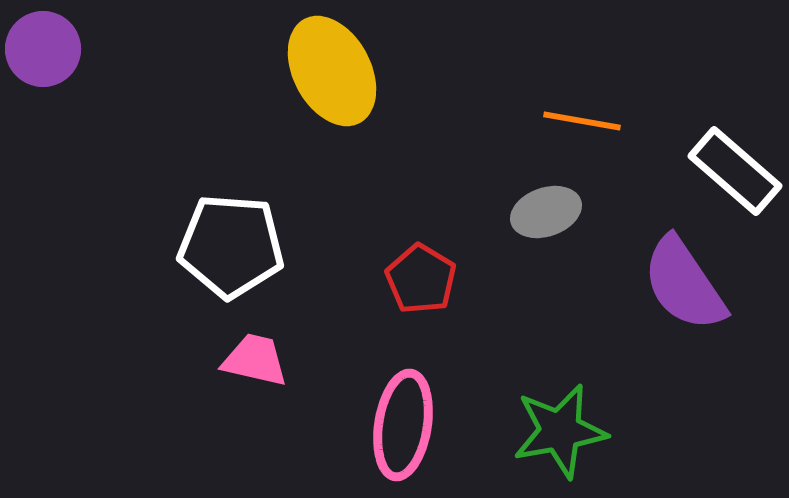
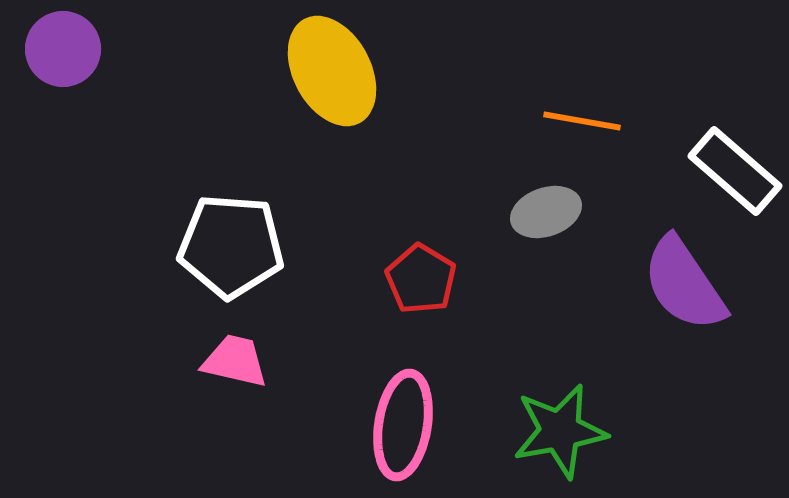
purple circle: moved 20 px right
pink trapezoid: moved 20 px left, 1 px down
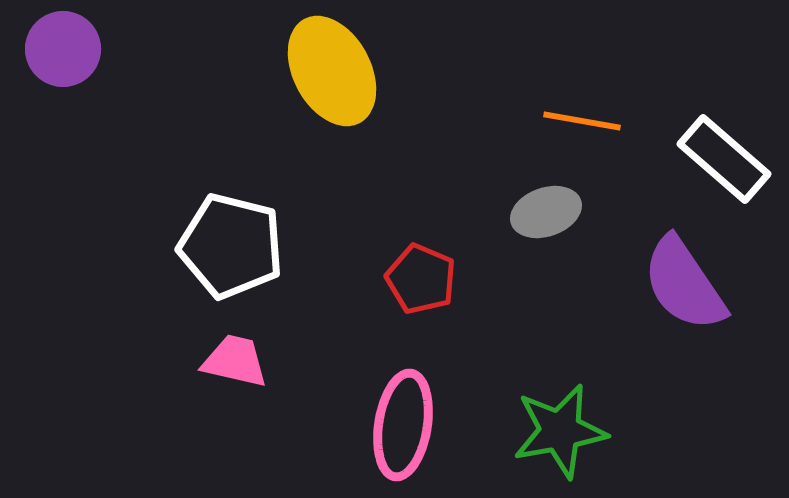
white rectangle: moved 11 px left, 12 px up
white pentagon: rotated 10 degrees clockwise
red pentagon: rotated 8 degrees counterclockwise
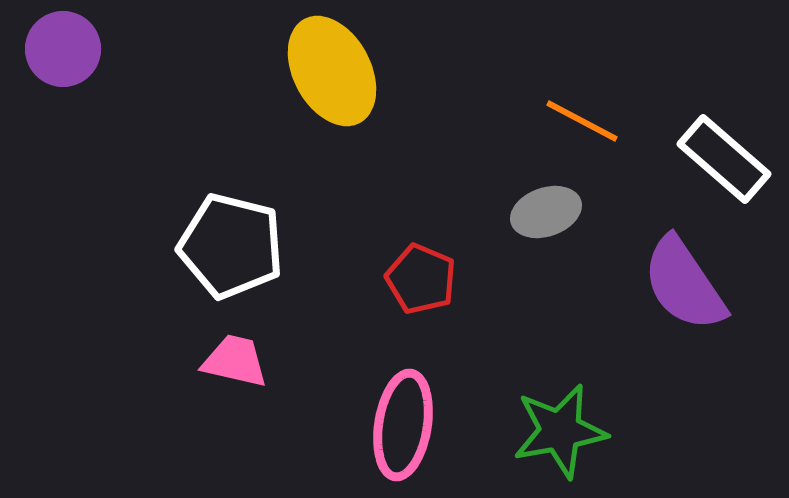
orange line: rotated 18 degrees clockwise
